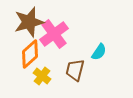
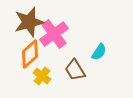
brown trapezoid: rotated 45 degrees counterclockwise
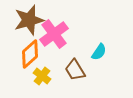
brown star: moved 2 px up
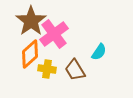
brown star: moved 2 px right, 1 px down; rotated 20 degrees counterclockwise
yellow cross: moved 5 px right, 7 px up; rotated 30 degrees counterclockwise
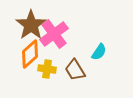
brown star: moved 4 px down
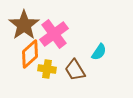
brown star: moved 7 px left
